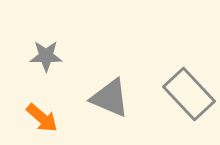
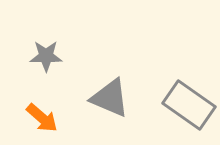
gray rectangle: moved 11 px down; rotated 12 degrees counterclockwise
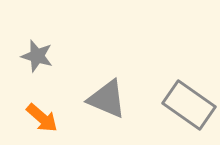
gray star: moved 9 px left; rotated 16 degrees clockwise
gray triangle: moved 3 px left, 1 px down
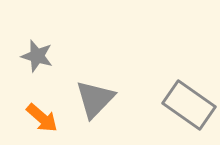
gray triangle: moved 12 px left; rotated 51 degrees clockwise
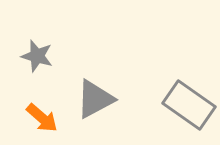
gray triangle: rotated 18 degrees clockwise
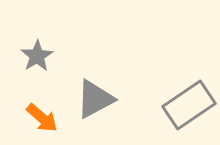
gray star: rotated 24 degrees clockwise
gray rectangle: rotated 69 degrees counterclockwise
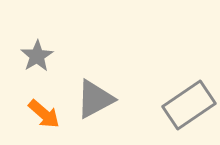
orange arrow: moved 2 px right, 4 px up
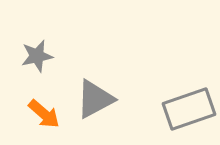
gray star: rotated 20 degrees clockwise
gray rectangle: moved 4 px down; rotated 15 degrees clockwise
